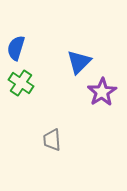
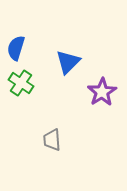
blue triangle: moved 11 px left
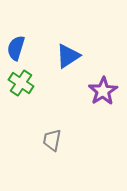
blue triangle: moved 6 px up; rotated 12 degrees clockwise
purple star: moved 1 px right, 1 px up
gray trapezoid: rotated 15 degrees clockwise
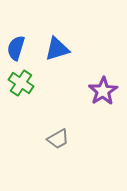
blue triangle: moved 11 px left, 7 px up; rotated 16 degrees clockwise
gray trapezoid: moved 6 px right, 1 px up; rotated 130 degrees counterclockwise
